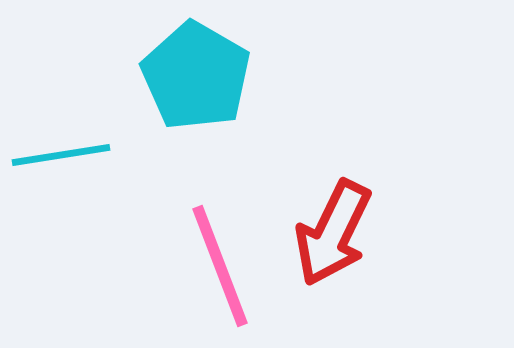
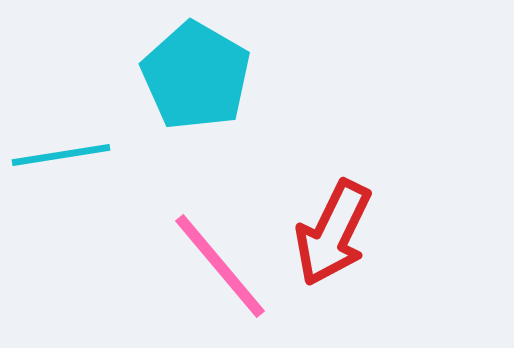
pink line: rotated 19 degrees counterclockwise
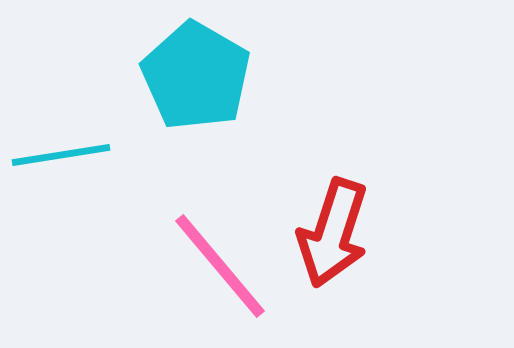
red arrow: rotated 8 degrees counterclockwise
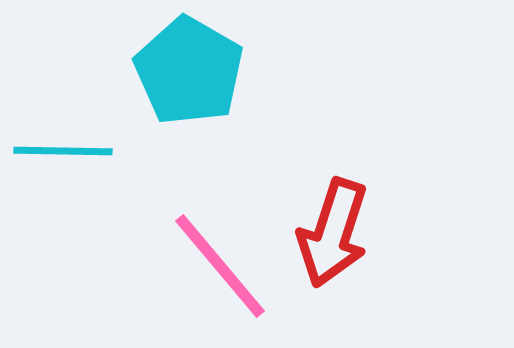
cyan pentagon: moved 7 px left, 5 px up
cyan line: moved 2 px right, 4 px up; rotated 10 degrees clockwise
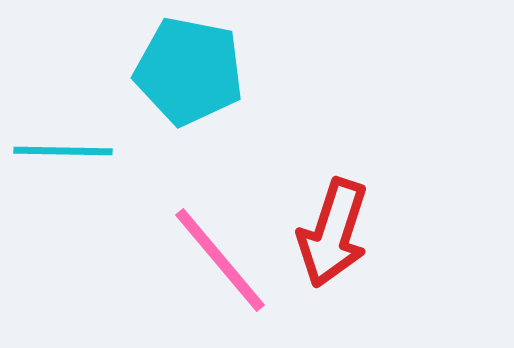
cyan pentagon: rotated 19 degrees counterclockwise
pink line: moved 6 px up
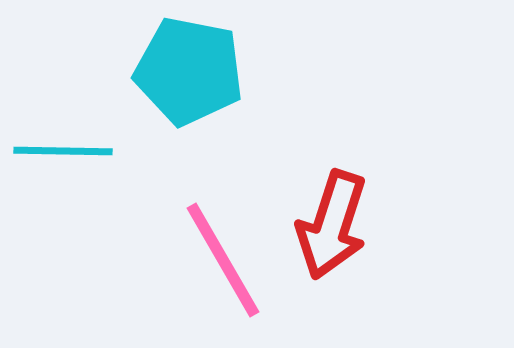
red arrow: moved 1 px left, 8 px up
pink line: moved 3 px right; rotated 10 degrees clockwise
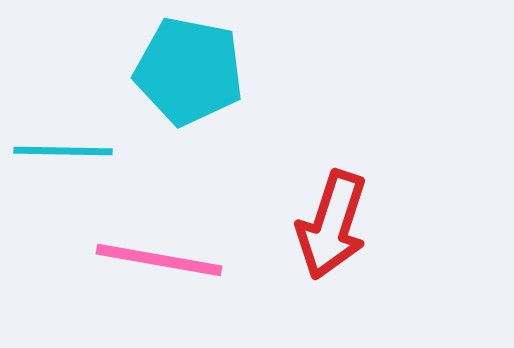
pink line: moved 64 px left; rotated 50 degrees counterclockwise
